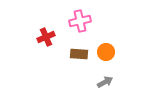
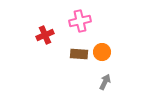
red cross: moved 1 px left, 2 px up
orange circle: moved 4 px left
gray arrow: rotated 35 degrees counterclockwise
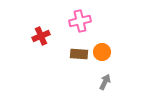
red cross: moved 4 px left, 1 px down
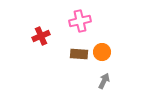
gray arrow: moved 1 px left, 1 px up
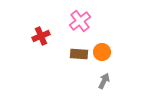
pink cross: rotated 25 degrees counterclockwise
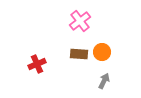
red cross: moved 4 px left, 28 px down
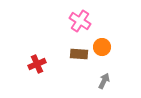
pink cross: rotated 20 degrees counterclockwise
orange circle: moved 5 px up
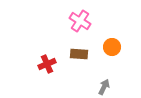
orange circle: moved 10 px right
red cross: moved 10 px right
gray arrow: moved 6 px down
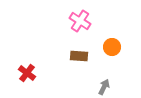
brown rectangle: moved 2 px down
red cross: moved 20 px left, 9 px down; rotated 30 degrees counterclockwise
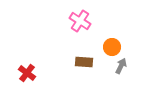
brown rectangle: moved 5 px right, 6 px down
gray arrow: moved 17 px right, 21 px up
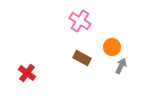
brown rectangle: moved 2 px left, 4 px up; rotated 24 degrees clockwise
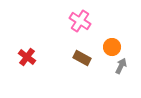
red cross: moved 16 px up
